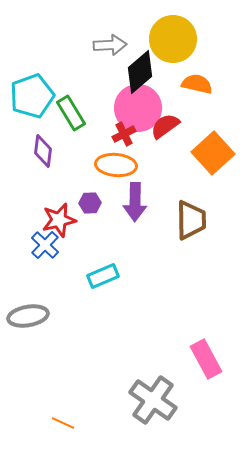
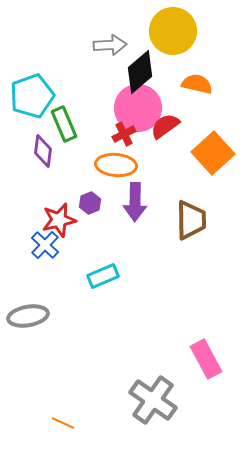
yellow circle: moved 8 px up
green rectangle: moved 7 px left, 11 px down; rotated 8 degrees clockwise
purple hexagon: rotated 20 degrees counterclockwise
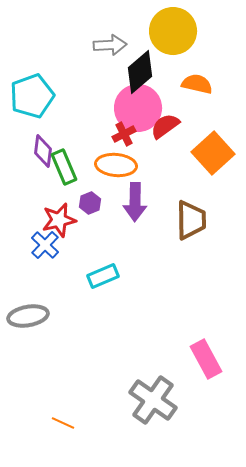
green rectangle: moved 43 px down
